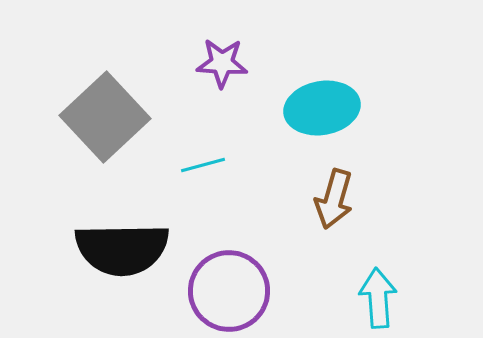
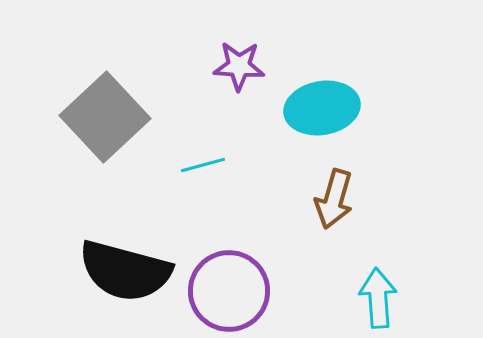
purple star: moved 17 px right, 3 px down
black semicircle: moved 3 px right, 22 px down; rotated 16 degrees clockwise
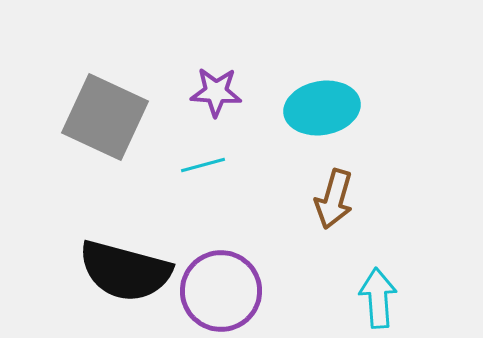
purple star: moved 23 px left, 26 px down
gray square: rotated 22 degrees counterclockwise
purple circle: moved 8 px left
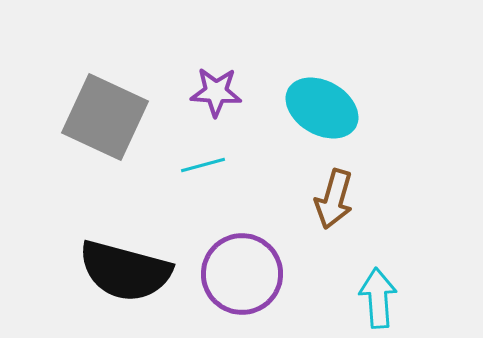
cyan ellipse: rotated 40 degrees clockwise
purple circle: moved 21 px right, 17 px up
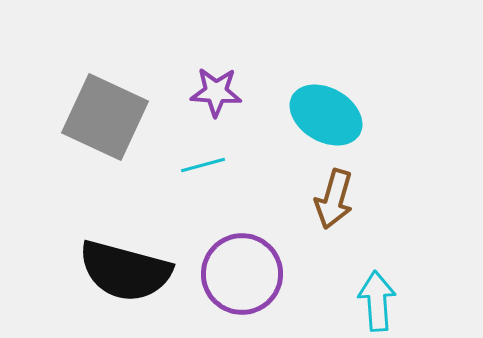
cyan ellipse: moved 4 px right, 7 px down
cyan arrow: moved 1 px left, 3 px down
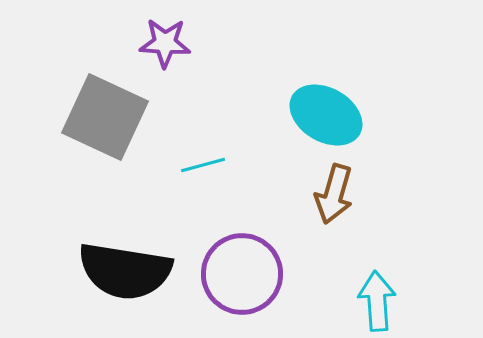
purple star: moved 51 px left, 49 px up
brown arrow: moved 5 px up
black semicircle: rotated 6 degrees counterclockwise
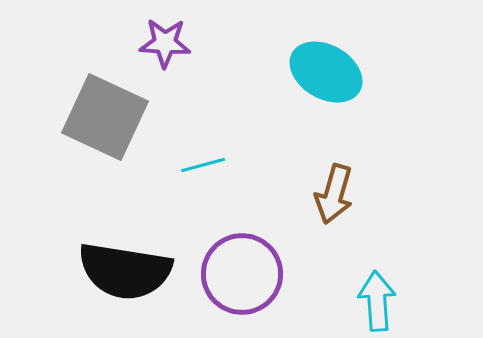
cyan ellipse: moved 43 px up
